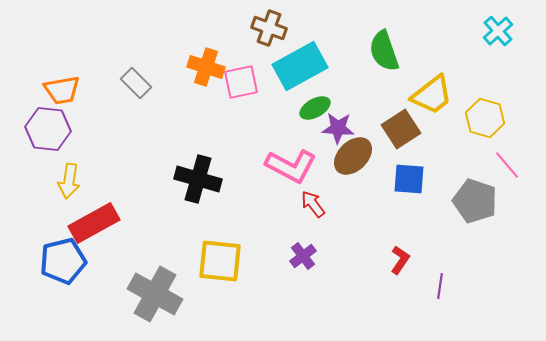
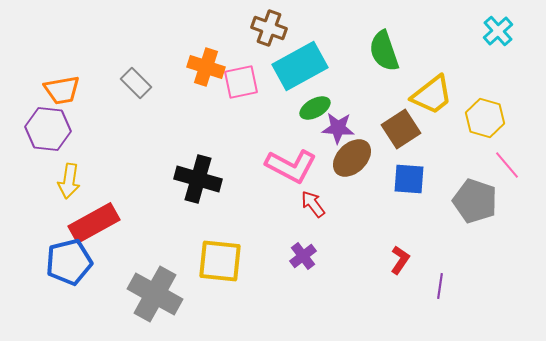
brown ellipse: moved 1 px left, 2 px down
blue pentagon: moved 6 px right, 1 px down
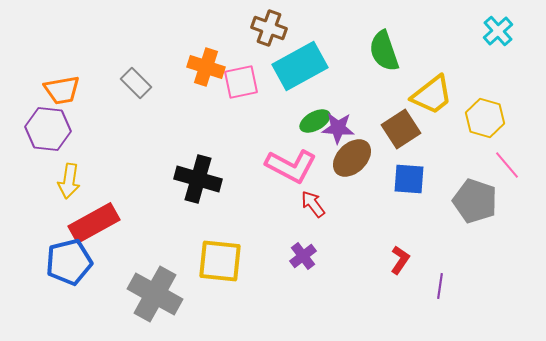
green ellipse: moved 13 px down
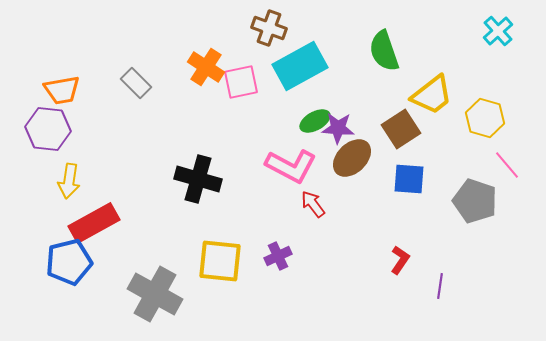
orange cross: rotated 15 degrees clockwise
purple cross: moved 25 px left; rotated 12 degrees clockwise
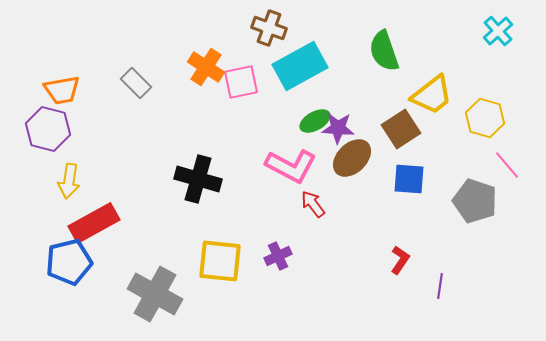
purple hexagon: rotated 9 degrees clockwise
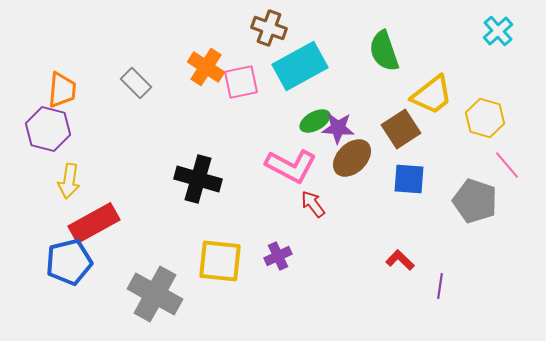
orange trapezoid: rotated 75 degrees counterclockwise
red L-shape: rotated 80 degrees counterclockwise
